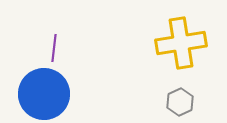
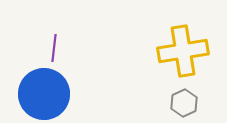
yellow cross: moved 2 px right, 8 px down
gray hexagon: moved 4 px right, 1 px down
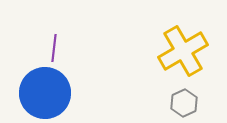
yellow cross: rotated 21 degrees counterclockwise
blue circle: moved 1 px right, 1 px up
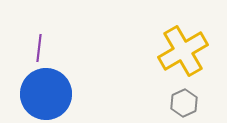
purple line: moved 15 px left
blue circle: moved 1 px right, 1 px down
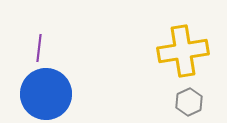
yellow cross: rotated 21 degrees clockwise
gray hexagon: moved 5 px right, 1 px up
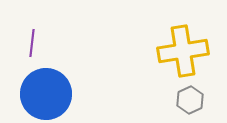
purple line: moved 7 px left, 5 px up
gray hexagon: moved 1 px right, 2 px up
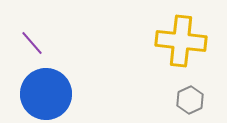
purple line: rotated 48 degrees counterclockwise
yellow cross: moved 2 px left, 10 px up; rotated 15 degrees clockwise
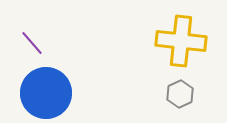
blue circle: moved 1 px up
gray hexagon: moved 10 px left, 6 px up
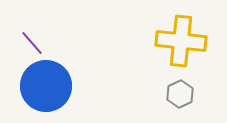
blue circle: moved 7 px up
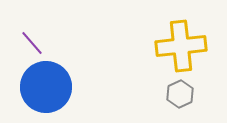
yellow cross: moved 5 px down; rotated 12 degrees counterclockwise
blue circle: moved 1 px down
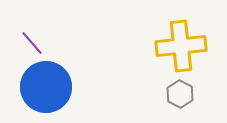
gray hexagon: rotated 8 degrees counterclockwise
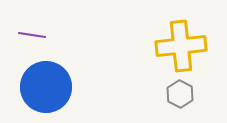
purple line: moved 8 px up; rotated 40 degrees counterclockwise
